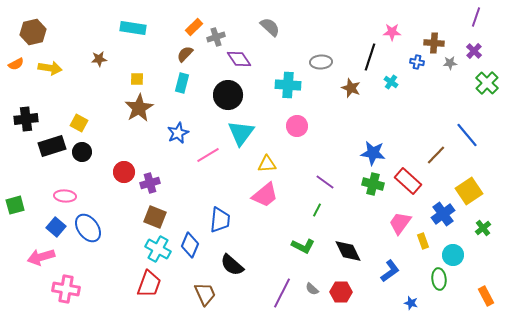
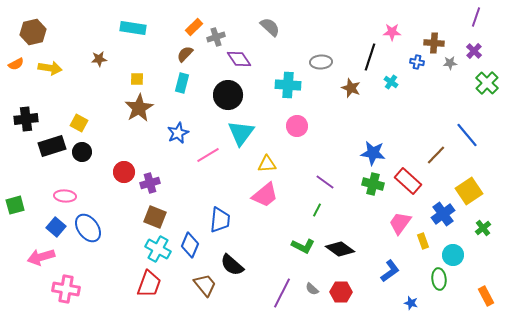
black diamond at (348, 251): moved 8 px left, 2 px up; rotated 28 degrees counterclockwise
brown trapezoid at (205, 294): moved 9 px up; rotated 15 degrees counterclockwise
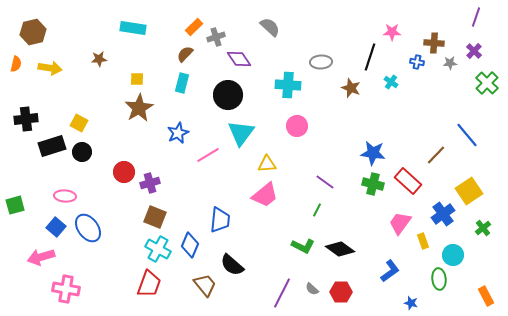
orange semicircle at (16, 64): rotated 49 degrees counterclockwise
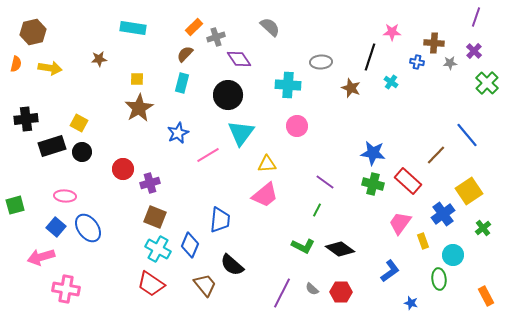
red circle at (124, 172): moved 1 px left, 3 px up
red trapezoid at (149, 284): moved 2 px right; rotated 104 degrees clockwise
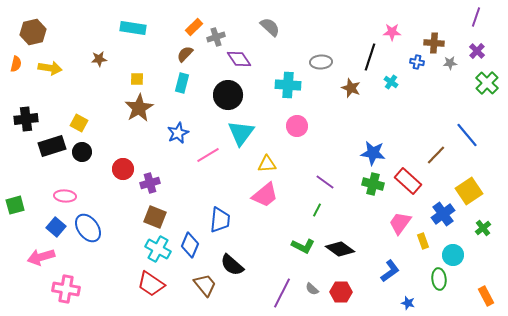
purple cross at (474, 51): moved 3 px right
blue star at (411, 303): moved 3 px left
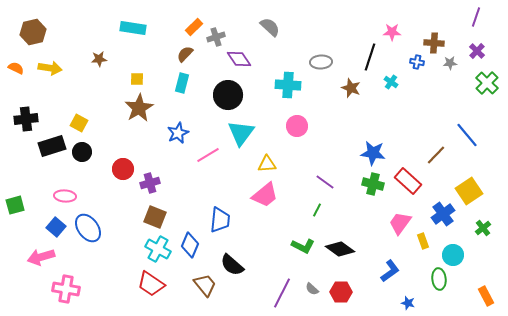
orange semicircle at (16, 64): moved 4 px down; rotated 77 degrees counterclockwise
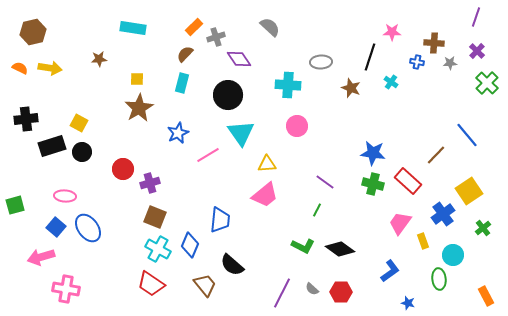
orange semicircle at (16, 68): moved 4 px right
cyan triangle at (241, 133): rotated 12 degrees counterclockwise
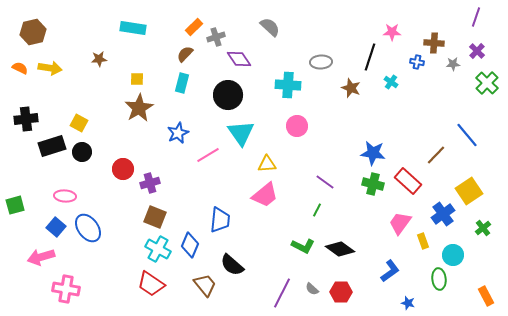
gray star at (450, 63): moved 3 px right, 1 px down
